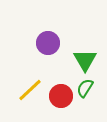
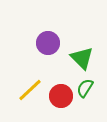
green triangle: moved 3 px left, 2 px up; rotated 15 degrees counterclockwise
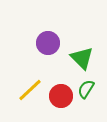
green semicircle: moved 1 px right, 1 px down
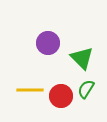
yellow line: rotated 44 degrees clockwise
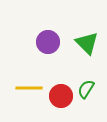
purple circle: moved 1 px up
green triangle: moved 5 px right, 15 px up
yellow line: moved 1 px left, 2 px up
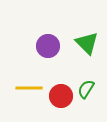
purple circle: moved 4 px down
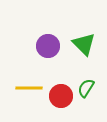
green triangle: moved 3 px left, 1 px down
green semicircle: moved 1 px up
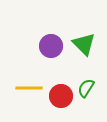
purple circle: moved 3 px right
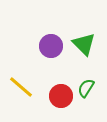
yellow line: moved 8 px left, 1 px up; rotated 40 degrees clockwise
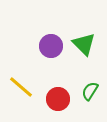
green semicircle: moved 4 px right, 3 px down
red circle: moved 3 px left, 3 px down
